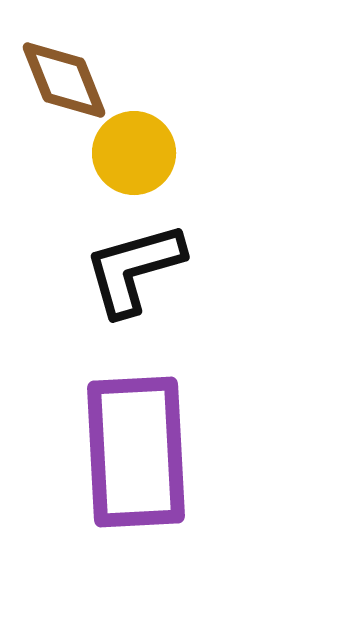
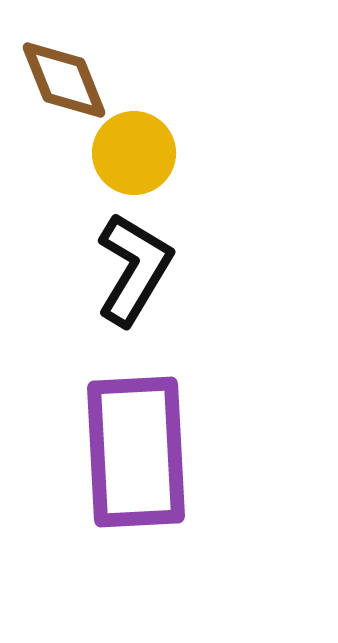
black L-shape: rotated 137 degrees clockwise
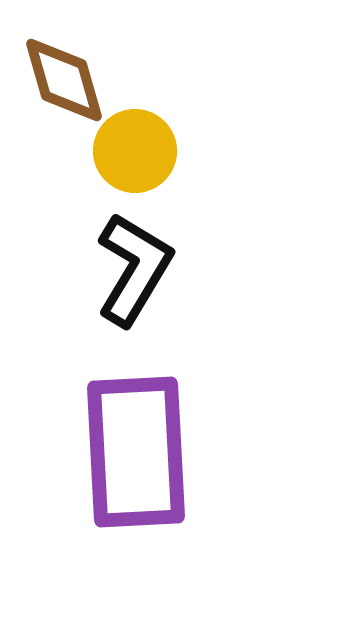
brown diamond: rotated 6 degrees clockwise
yellow circle: moved 1 px right, 2 px up
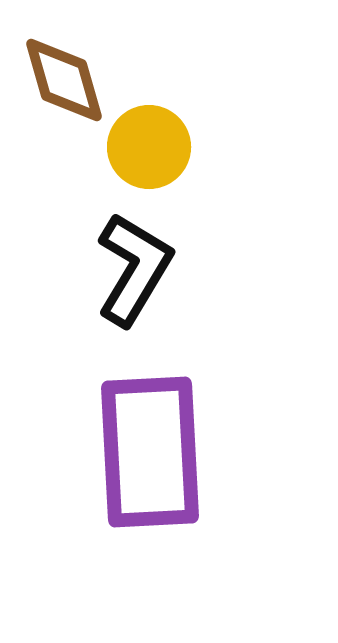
yellow circle: moved 14 px right, 4 px up
purple rectangle: moved 14 px right
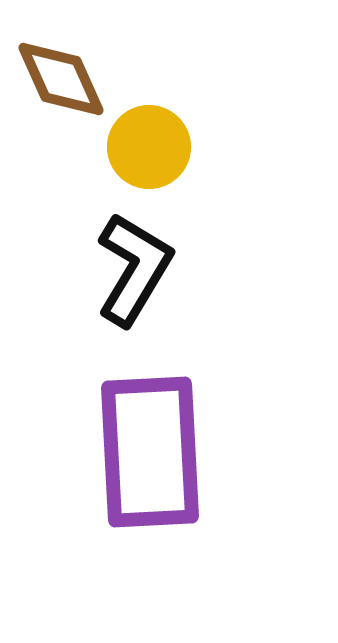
brown diamond: moved 3 px left, 1 px up; rotated 8 degrees counterclockwise
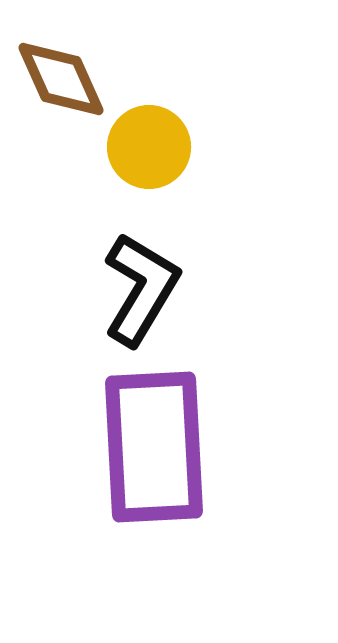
black L-shape: moved 7 px right, 20 px down
purple rectangle: moved 4 px right, 5 px up
